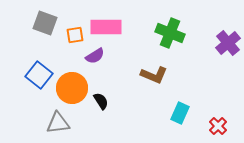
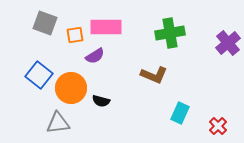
green cross: rotated 32 degrees counterclockwise
orange circle: moved 1 px left
black semicircle: rotated 138 degrees clockwise
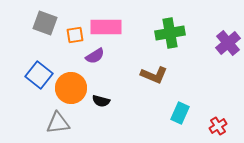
red cross: rotated 12 degrees clockwise
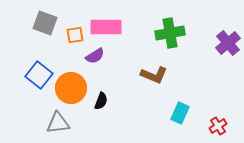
black semicircle: rotated 84 degrees counterclockwise
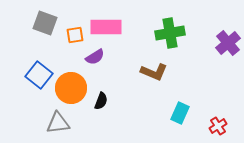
purple semicircle: moved 1 px down
brown L-shape: moved 3 px up
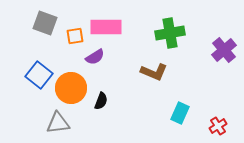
orange square: moved 1 px down
purple cross: moved 4 px left, 7 px down
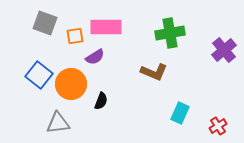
orange circle: moved 4 px up
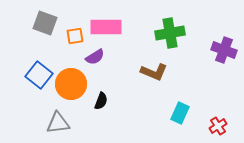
purple cross: rotated 30 degrees counterclockwise
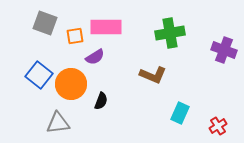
brown L-shape: moved 1 px left, 3 px down
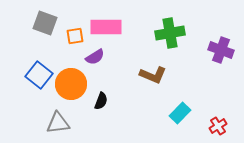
purple cross: moved 3 px left
cyan rectangle: rotated 20 degrees clockwise
